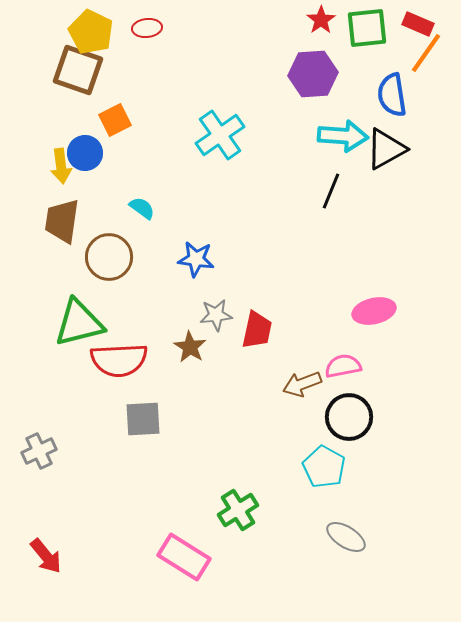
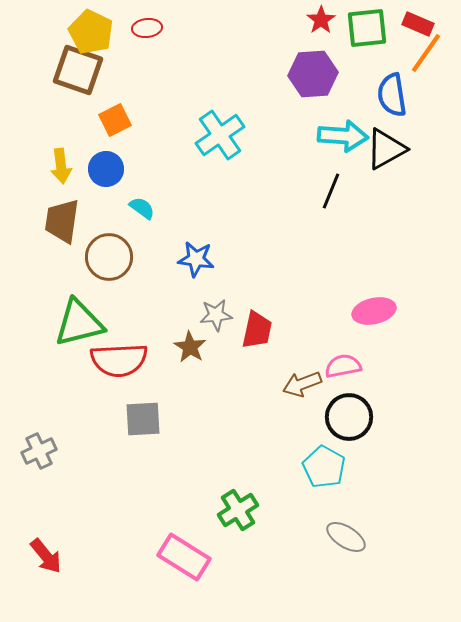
blue circle: moved 21 px right, 16 px down
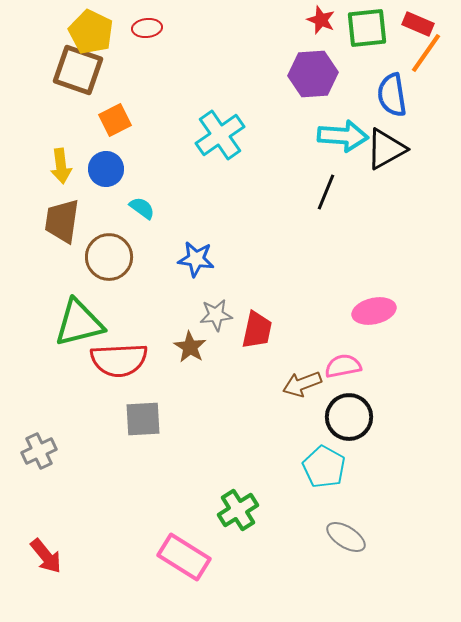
red star: rotated 16 degrees counterclockwise
black line: moved 5 px left, 1 px down
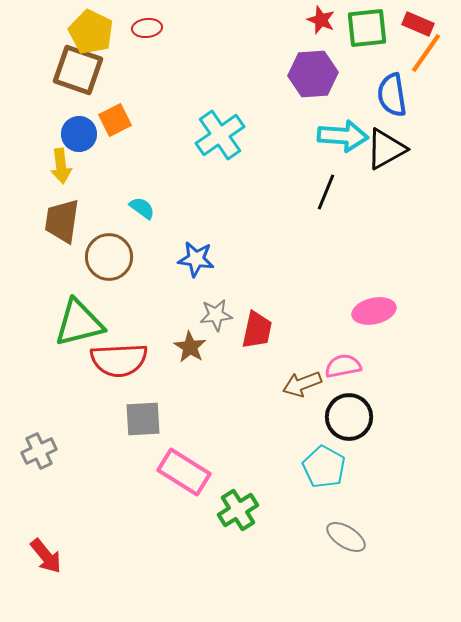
blue circle: moved 27 px left, 35 px up
pink rectangle: moved 85 px up
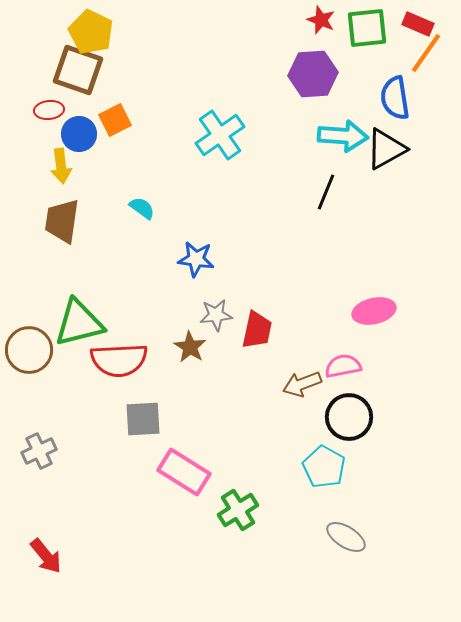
red ellipse: moved 98 px left, 82 px down
blue semicircle: moved 3 px right, 3 px down
brown circle: moved 80 px left, 93 px down
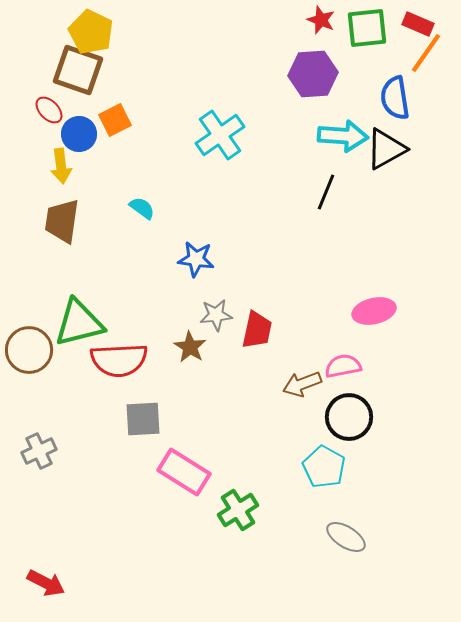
red ellipse: rotated 52 degrees clockwise
red arrow: moved 27 px down; rotated 24 degrees counterclockwise
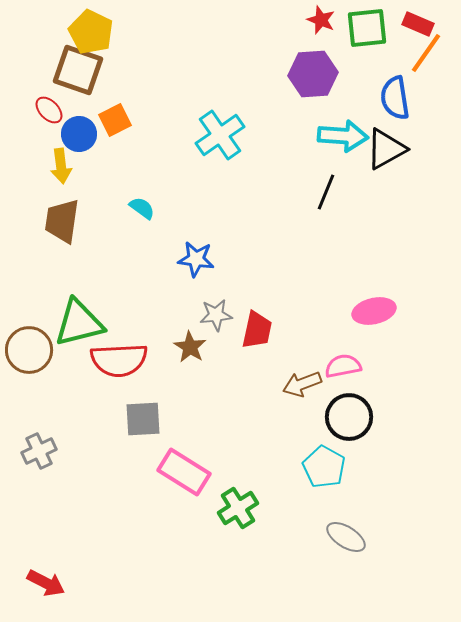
green cross: moved 2 px up
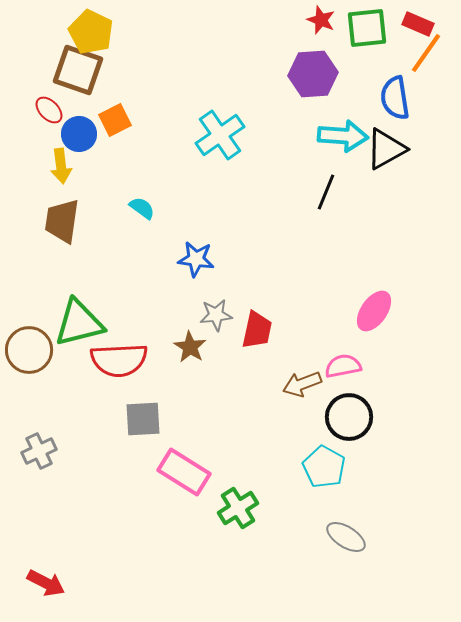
pink ellipse: rotated 42 degrees counterclockwise
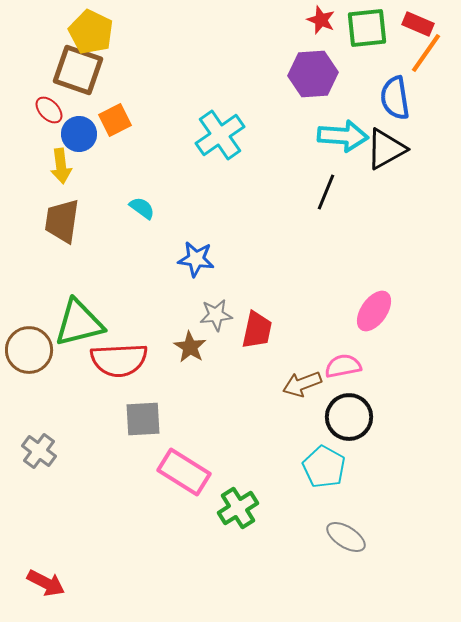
gray cross: rotated 28 degrees counterclockwise
